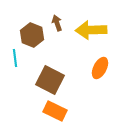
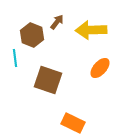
brown arrow: moved 1 px up; rotated 56 degrees clockwise
orange ellipse: rotated 15 degrees clockwise
brown square: moved 2 px left; rotated 8 degrees counterclockwise
orange rectangle: moved 18 px right, 12 px down
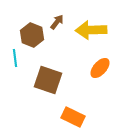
orange rectangle: moved 6 px up
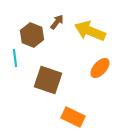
yellow arrow: moved 1 px left, 1 px down; rotated 24 degrees clockwise
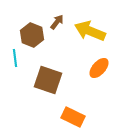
orange ellipse: moved 1 px left
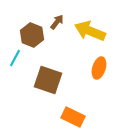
cyan line: rotated 36 degrees clockwise
orange ellipse: rotated 25 degrees counterclockwise
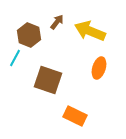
brown hexagon: moved 3 px left
orange rectangle: moved 2 px right, 1 px up
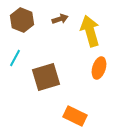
brown arrow: moved 3 px right, 3 px up; rotated 35 degrees clockwise
yellow arrow: rotated 52 degrees clockwise
brown hexagon: moved 7 px left, 15 px up
brown square: moved 2 px left, 3 px up; rotated 36 degrees counterclockwise
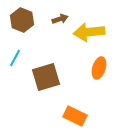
yellow arrow: moved 1 px left, 1 px down; rotated 80 degrees counterclockwise
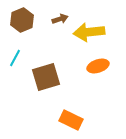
brown hexagon: rotated 15 degrees clockwise
orange ellipse: moved 1 px left, 2 px up; rotated 55 degrees clockwise
orange rectangle: moved 4 px left, 4 px down
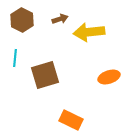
brown hexagon: rotated 10 degrees counterclockwise
cyan line: rotated 24 degrees counterclockwise
orange ellipse: moved 11 px right, 11 px down
brown square: moved 1 px left, 2 px up
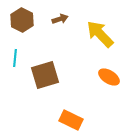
yellow arrow: moved 11 px right, 2 px down; rotated 52 degrees clockwise
orange ellipse: rotated 50 degrees clockwise
